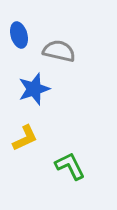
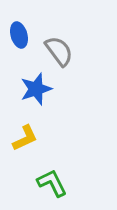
gray semicircle: rotated 40 degrees clockwise
blue star: moved 2 px right
green L-shape: moved 18 px left, 17 px down
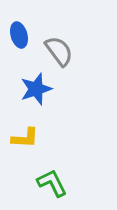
yellow L-shape: rotated 28 degrees clockwise
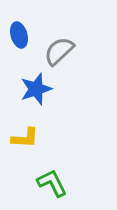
gray semicircle: rotated 96 degrees counterclockwise
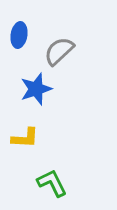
blue ellipse: rotated 25 degrees clockwise
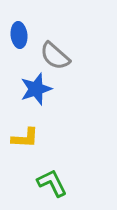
blue ellipse: rotated 15 degrees counterclockwise
gray semicircle: moved 4 px left, 5 px down; rotated 96 degrees counterclockwise
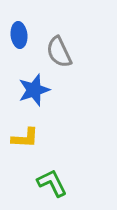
gray semicircle: moved 4 px right, 4 px up; rotated 24 degrees clockwise
blue star: moved 2 px left, 1 px down
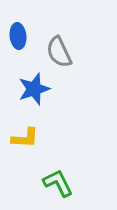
blue ellipse: moved 1 px left, 1 px down
blue star: moved 1 px up
green L-shape: moved 6 px right
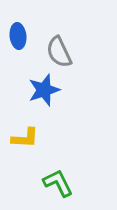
blue star: moved 10 px right, 1 px down
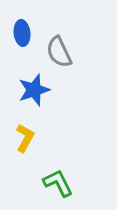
blue ellipse: moved 4 px right, 3 px up
blue star: moved 10 px left
yellow L-shape: rotated 64 degrees counterclockwise
